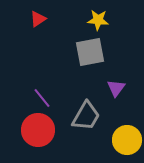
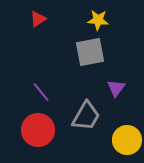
purple line: moved 1 px left, 6 px up
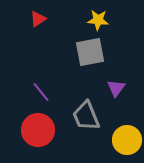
gray trapezoid: rotated 128 degrees clockwise
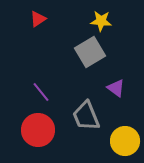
yellow star: moved 3 px right, 1 px down
gray square: rotated 20 degrees counterclockwise
purple triangle: rotated 30 degrees counterclockwise
yellow circle: moved 2 px left, 1 px down
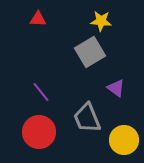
red triangle: rotated 36 degrees clockwise
gray trapezoid: moved 1 px right, 2 px down
red circle: moved 1 px right, 2 px down
yellow circle: moved 1 px left, 1 px up
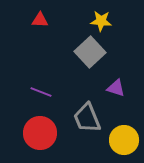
red triangle: moved 2 px right, 1 px down
gray square: rotated 12 degrees counterclockwise
purple triangle: rotated 18 degrees counterclockwise
purple line: rotated 30 degrees counterclockwise
red circle: moved 1 px right, 1 px down
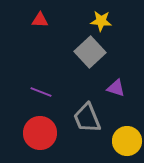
yellow circle: moved 3 px right, 1 px down
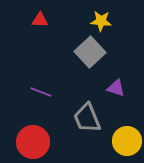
red circle: moved 7 px left, 9 px down
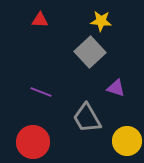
gray trapezoid: rotated 8 degrees counterclockwise
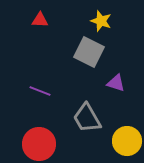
yellow star: rotated 15 degrees clockwise
gray square: moved 1 px left; rotated 20 degrees counterclockwise
purple triangle: moved 5 px up
purple line: moved 1 px left, 1 px up
red circle: moved 6 px right, 2 px down
